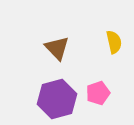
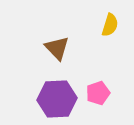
yellow semicircle: moved 4 px left, 17 px up; rotated 30 degrees clockwise
purple hexagon: rotated 12 degrees clockwise
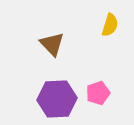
brown triangle: moved 5 px left, 4 px up
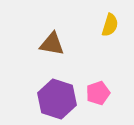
brown triangle: rotated 36 degrees counterclockwise
purple hexagon: rotated 21 degrees clockwise
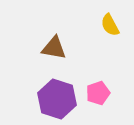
yellow semicircle: rotated 135 degrees clockwise
brown triangle: moved 2 px right, 4 px down
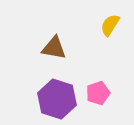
yellow semicircle: rotated 60 degrees clockwise
